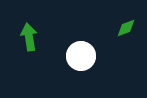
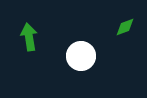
green diamond: moved 1 px left, 1 px up
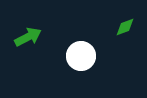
green arrow: moved 1 px left; rotated 72 degrees clockwise
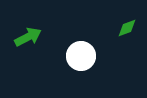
green diamond: moved 2 px right, 1 px down
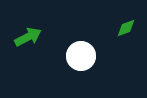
green diamond: moved 1 px left
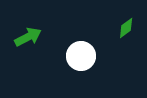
green diamond: rotated 15 degrees counterclockwise
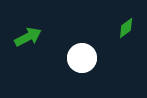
white circle: moved 1 px right, 2 px down
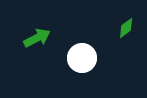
green arrow: moved 9 px right, 1 px down
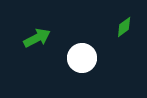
green diamond: moved 2 px left, 1 px up
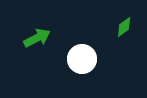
white circle: moved 1 px down
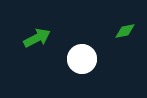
green diamond: moved 1 px right, 4 px down; rotated 25 degrees clockwise
